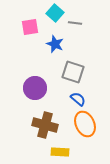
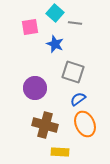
blue semicircle: rotated 77 degrees counterclockwise
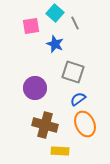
gray line: rotated 56 degrees clockwise
pink square: moved 1 px right, 1 px up
yellow rectangle: moved 1 px up
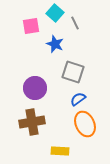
brown cross: moved 13 px left, 3 px up; rotated 25 degrees counterclockwise
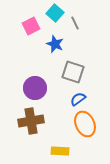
pink square: rotated 18 degrees counterclockwise
brown cross: moved 1 px left, 1 px up
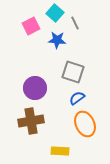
blue star: moved 2 px right, 4 px up; rotated 18 degrees counterclockwise
blue semicircle: moved 1 px left, 1 px up
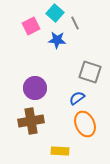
gray square: moved 17 px right
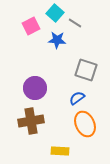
gray line: rotated 32 degrees counterclockwise
gray square: moved 4 px left, 2 px up
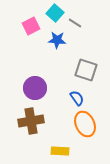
blue semicircle: rotated 91 degrees clockwise
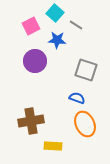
gray line: moved 1 px right, 2 px down
purple circle: moved 27 px up
blue semicircle: rotated 35 degrees counterclockwise
yellow rectangle: moved 7 px left, 5 px up
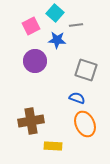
gray line: rotated 40 degrees counterclockwise
